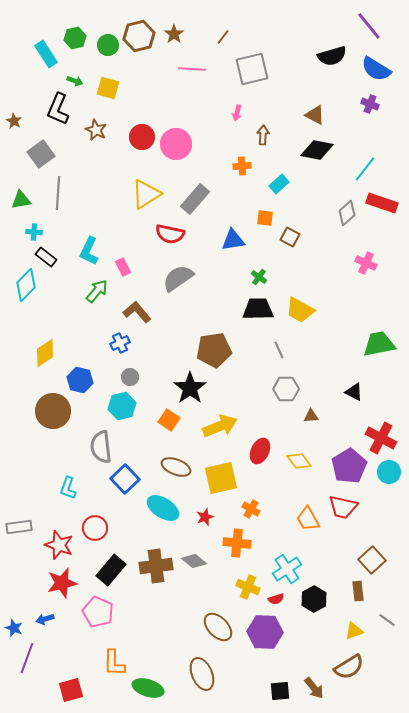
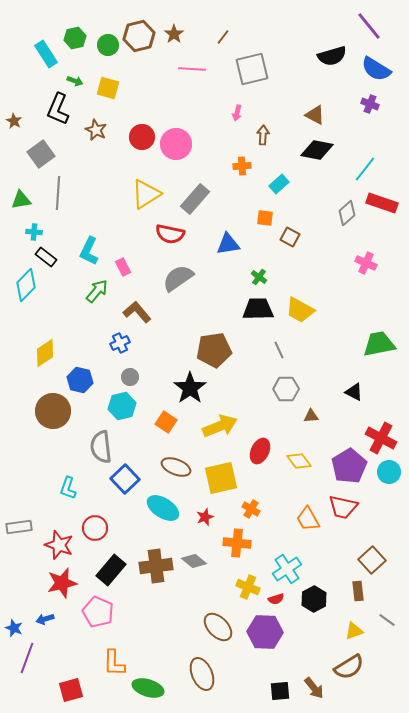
blue triangle at (233, 240): moved 5 px left, 4 px down
orange square at (169, 420): moved 3 px left, 2 px down
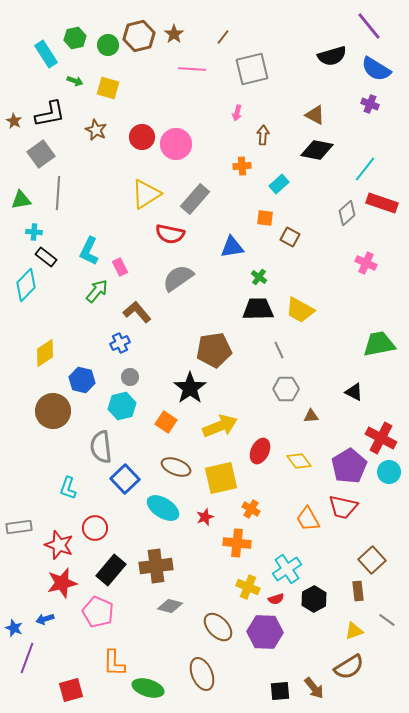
black L-shape at (58, 109): moved 8 px left, 5 px down; rotated 124 degrees counterclockwise
blue triangle at (228, 244): moved 4 px right, 3 px down
pink rectangle at (123, 267): moved 3 px left
blue hexagon at (80, 380): moved 2 px right
gray diamond at (194, 561): moved 24 px left, 45 px down; rotated 25 degrees counterclockwise
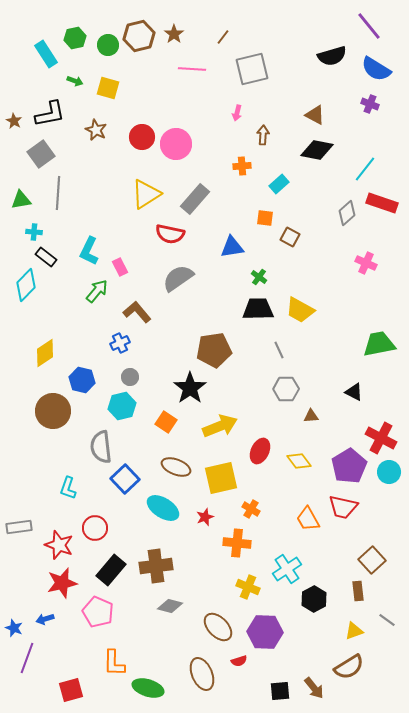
red semicircle at (276, 599): moved 37 px left, 62 px down
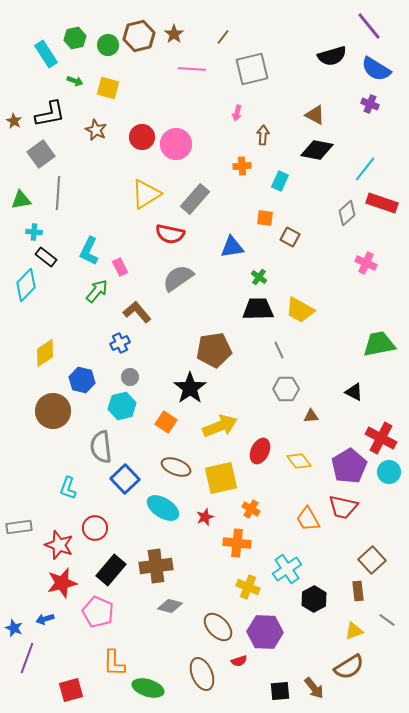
cyan rectangle at (279, 184): moved 1 px right, 3 px up; rotated 24 degrees counterclockwise
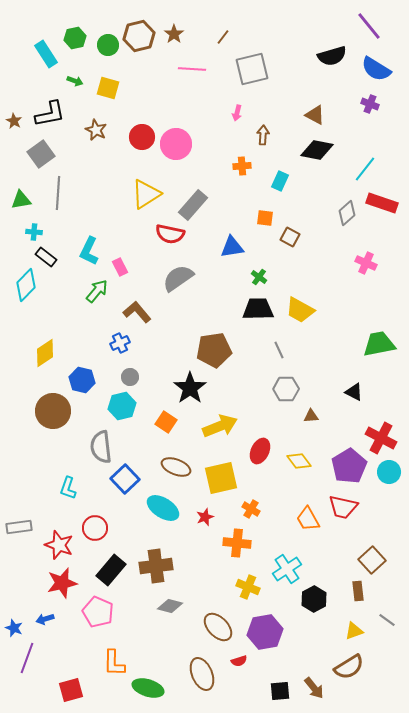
gray rectangle at (195, 199): moved 2 px left, 6 px down
purple hexagon at (265, 632): rotated 12 degrees counterclockwise
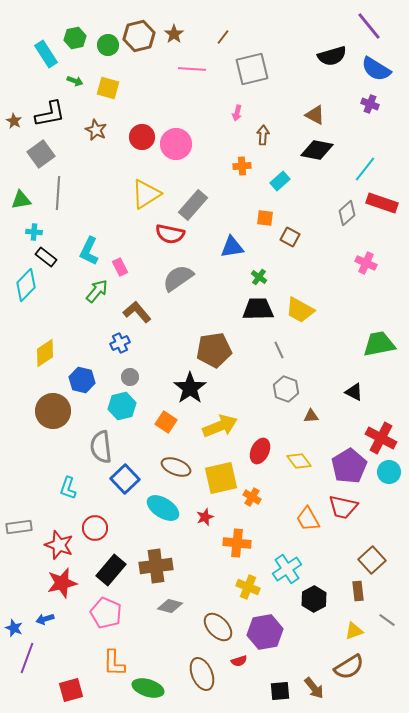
cyan rectangle at (280, 181): rotated 24 degrees clockwise
gray hexagon at (286, 389): rotated 20 degrees clockwise
orange cross at (251, 509): moved 1 px right, 12 px up
pink pentagon at (98, 612): moved 8 px right, 1 px down
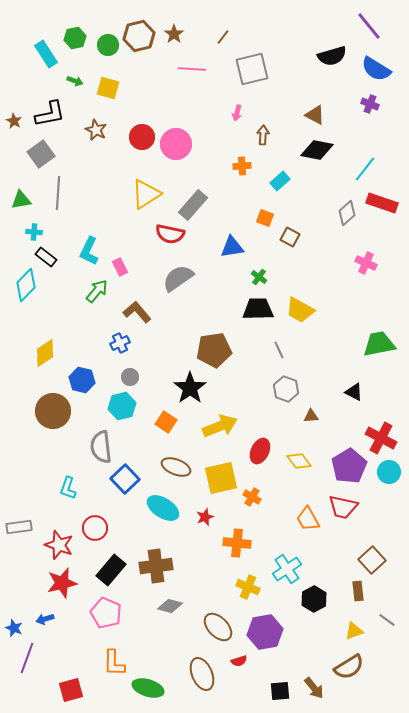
orange square at (265, 218): rotated 12 degrees clockwise
